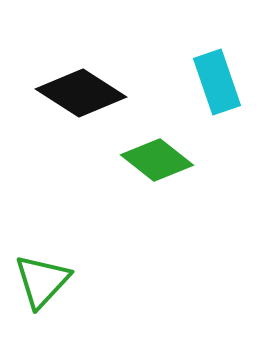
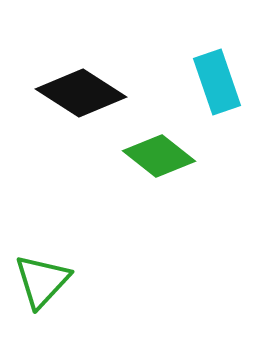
green diamond: moved 2 px right, 4 px up
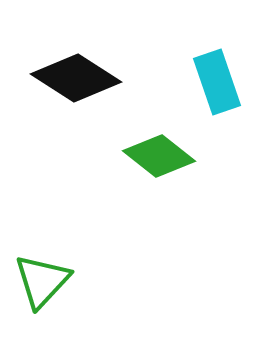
black diamond: moved 5 px left, 15 px up
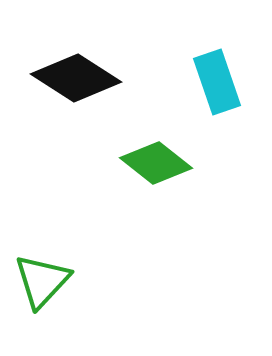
green diamond: moved 3 px left, 7 px down
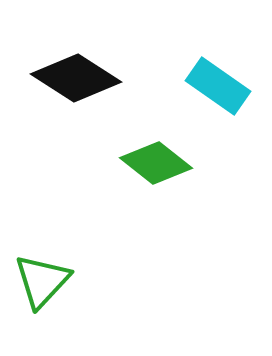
cyan rectangle: moved 1 px right, 4 px down; rotated 36 degrees counterclockwise
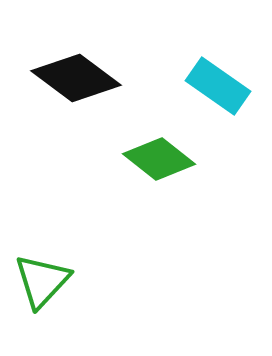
black diamond: rotated 4 degrees clockwise
green diamond: moved 3 px right, 4 px up
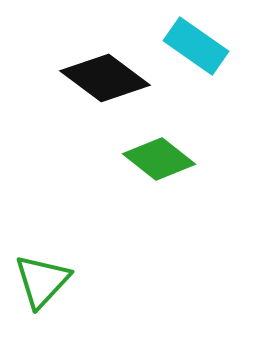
black diamond: moved 29 px right
cyan rectangle: moved 22 px left, 40 px up
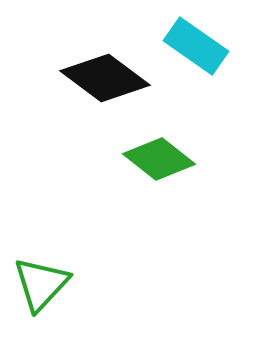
green triangle: moved 1 px left, 3 px down
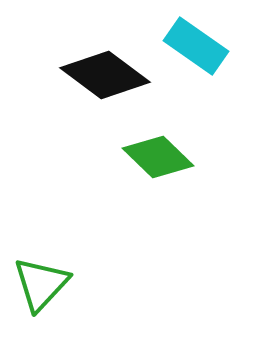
black diamond: moved 3 px up
green diamond: moved 1 px left, 2 px up; rotated 6 degrees clockwise
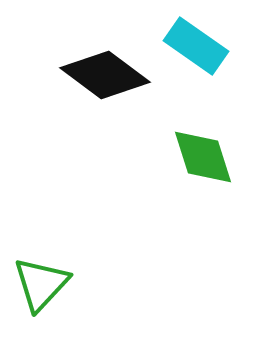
green diamond: moved 45 px right; rotated 28 degrees clockwise
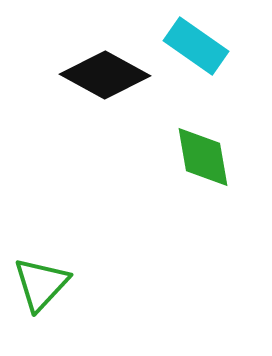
black diamond: rotated 8 degrees counterclockwise
green diamond: rotated 8 degrees clockwise
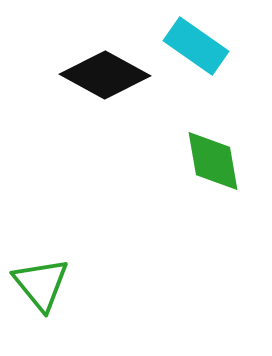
green diamond: moved 10 px right, 4 px down
green triangle: rotated 22 degrees counterclockwise
